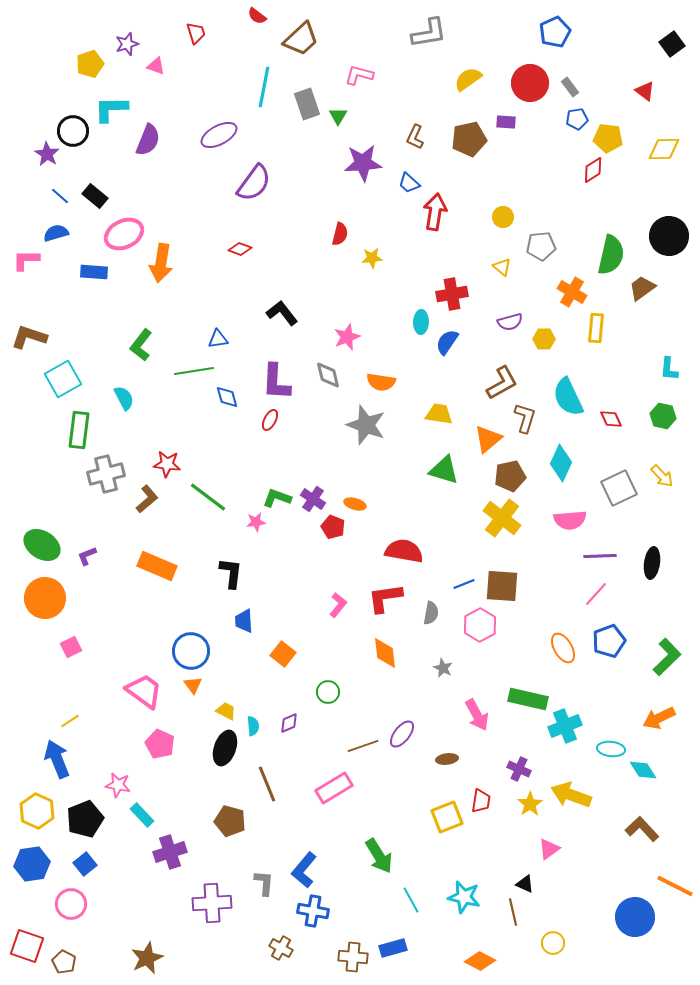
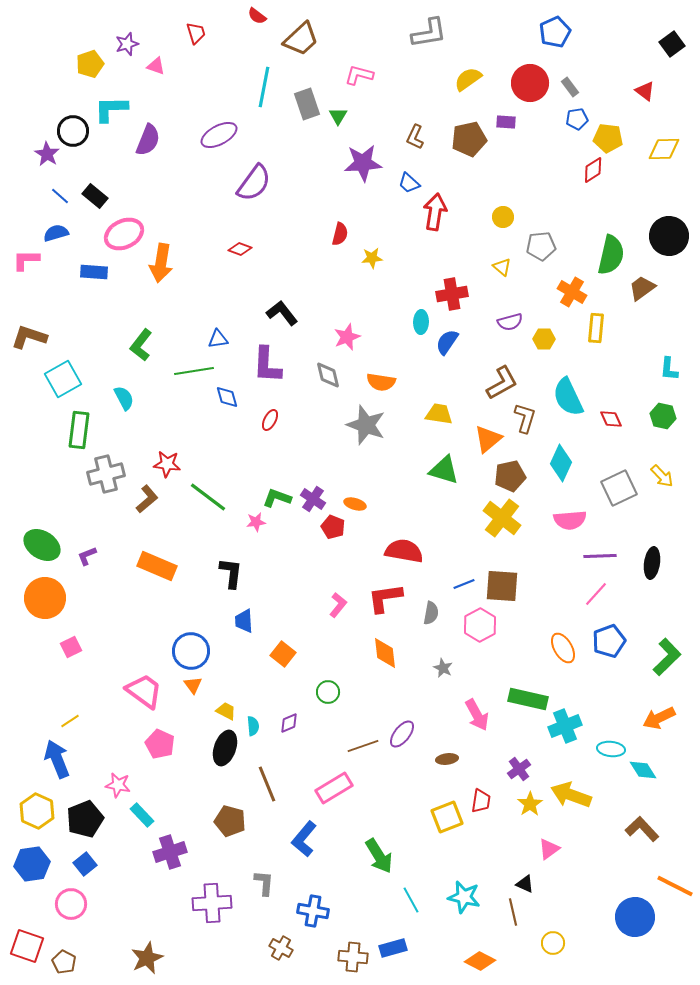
purple L-shape at (276, 382): moved 9 px left, 17 px up
purple cross at (519, 769): rotated 30 degrees clockwise
blue L-shape at (304, 870): moved 31 px up
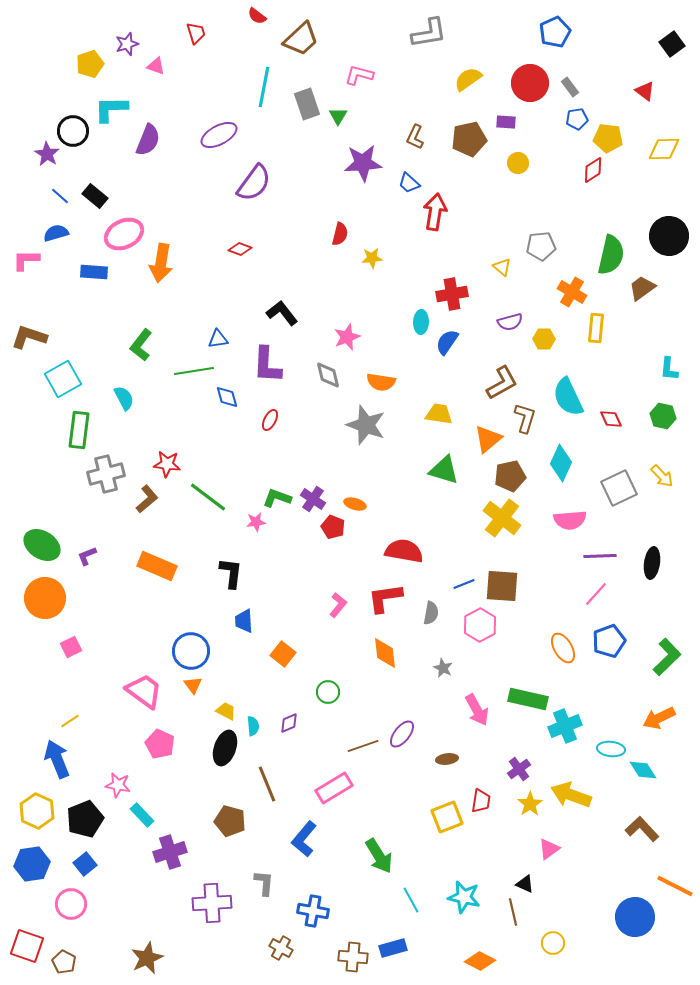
yellow circle at (503, 217): moved 15 px right, 54 px up
pink arrow at (477, 715): moved 5 px up
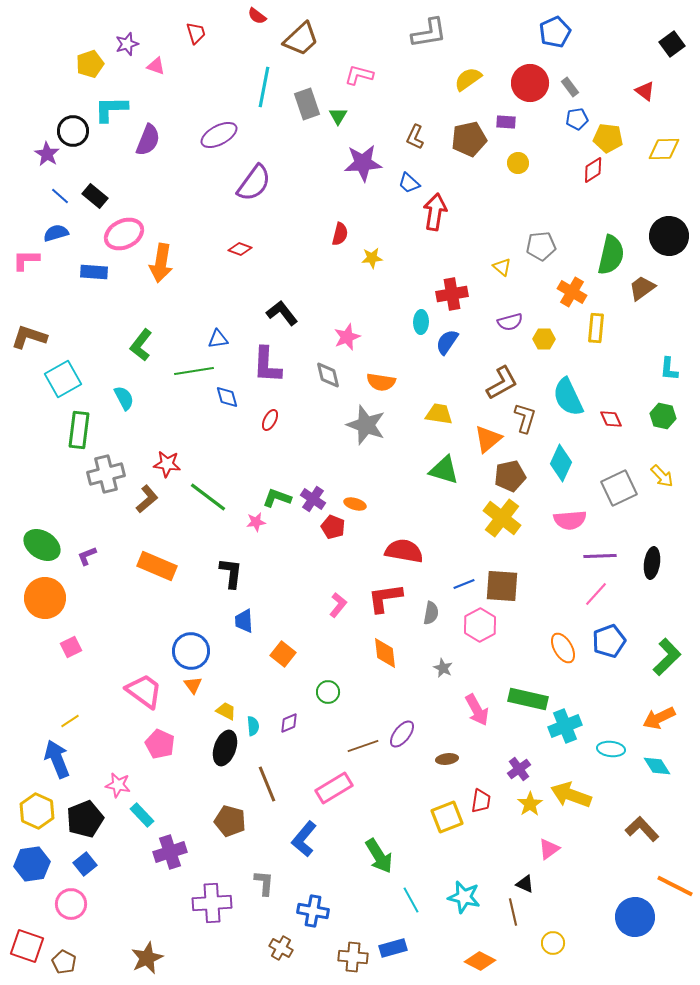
cyan diamond at (643, 770): moved 14 px right, 4 px up
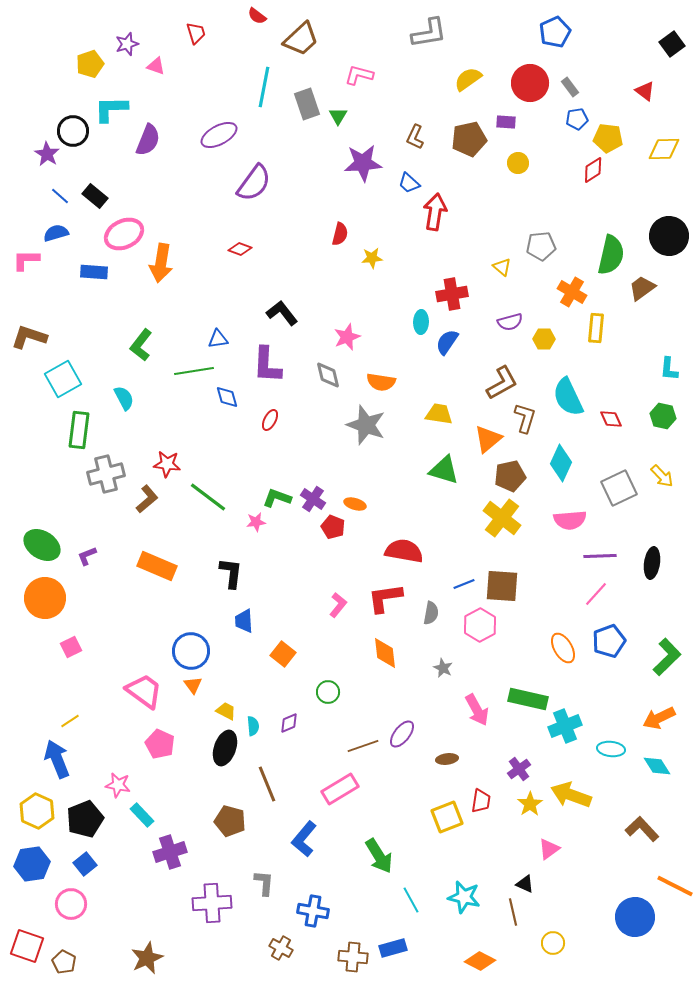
pink rectangle at (334, 788): moved 6 px right, 1 px down
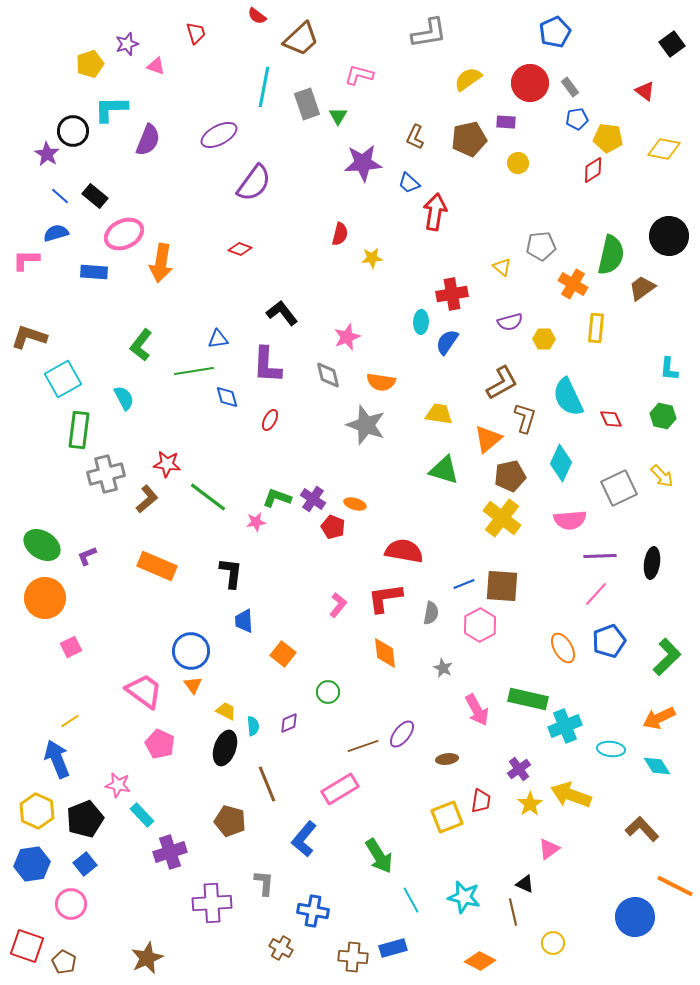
yellow diamond at (664, 149): rotated 12 degrees clockwise
orange cross at (572, 292): moved 1 px right, 8 px up
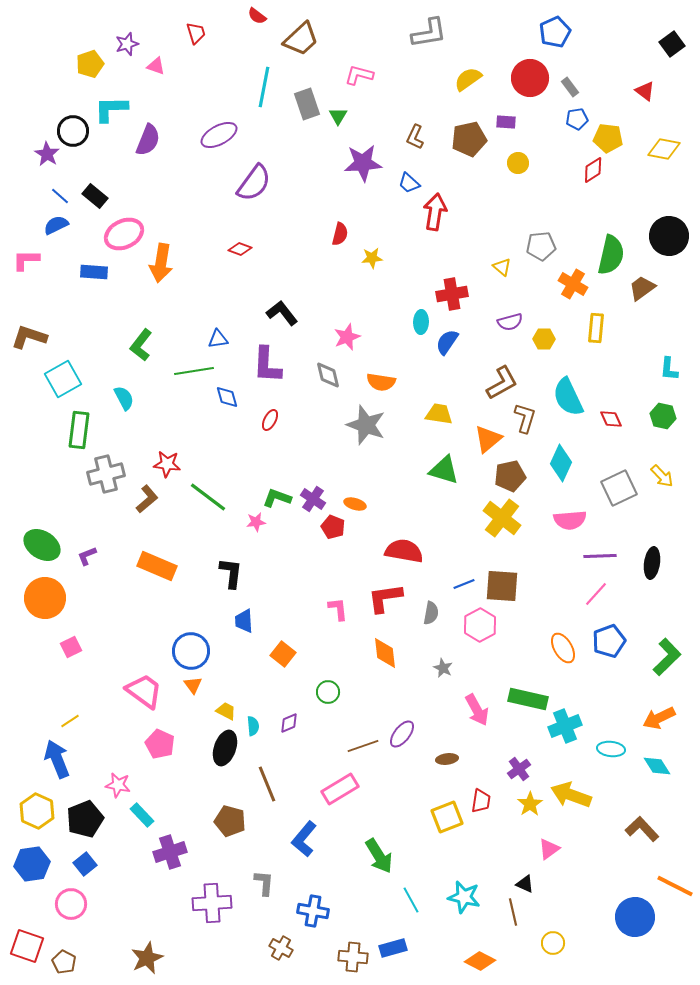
red circle at (530, 83): moved 5 px up
blue semicircle at (56, 233): moved 8 px up; rotated 10 degrees counterclockwise
pink L-shape at (338, 605): moved 4 px down; rotated 45 degrees counterclockwise
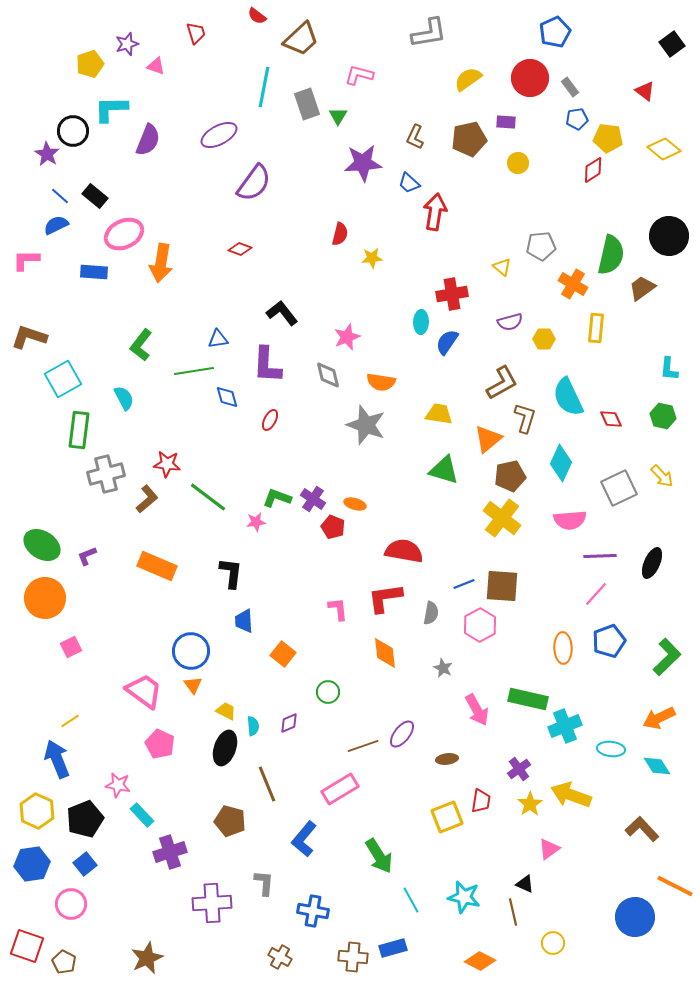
yellow diamond at (664, 149): rotated 28 degrees clockwise
black ellipse at (652, 563): rotated 16 degrees clockwise
orange ellipse at (563, 648): rotated 28 degrees clockwise
brown cross at (281, 948): moved 1 px left, 9 px down
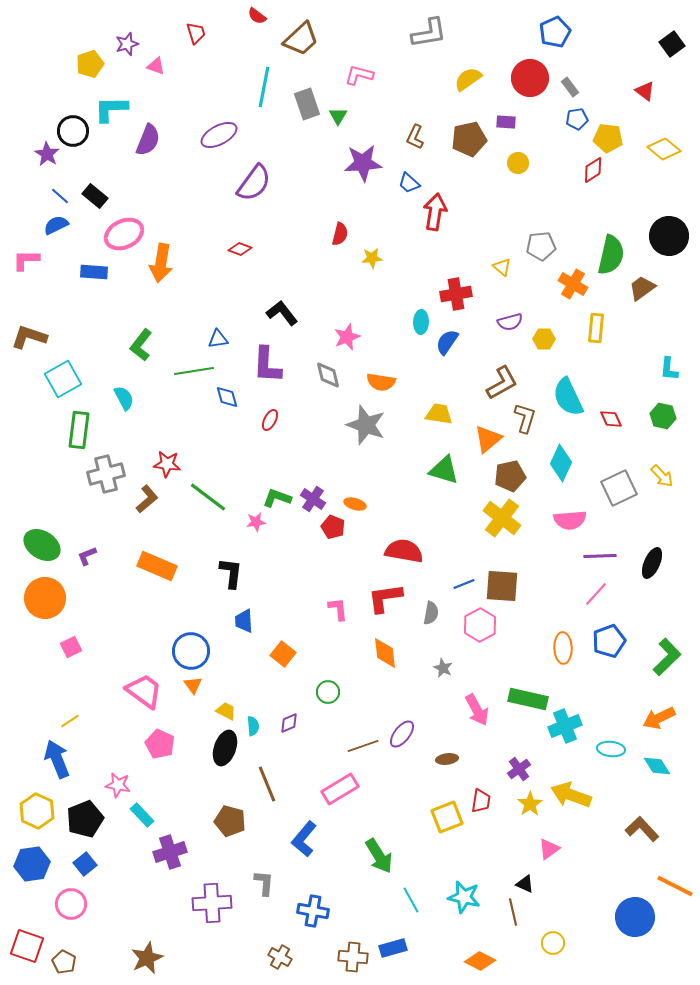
red cross at (452, 294): moved 4 px right
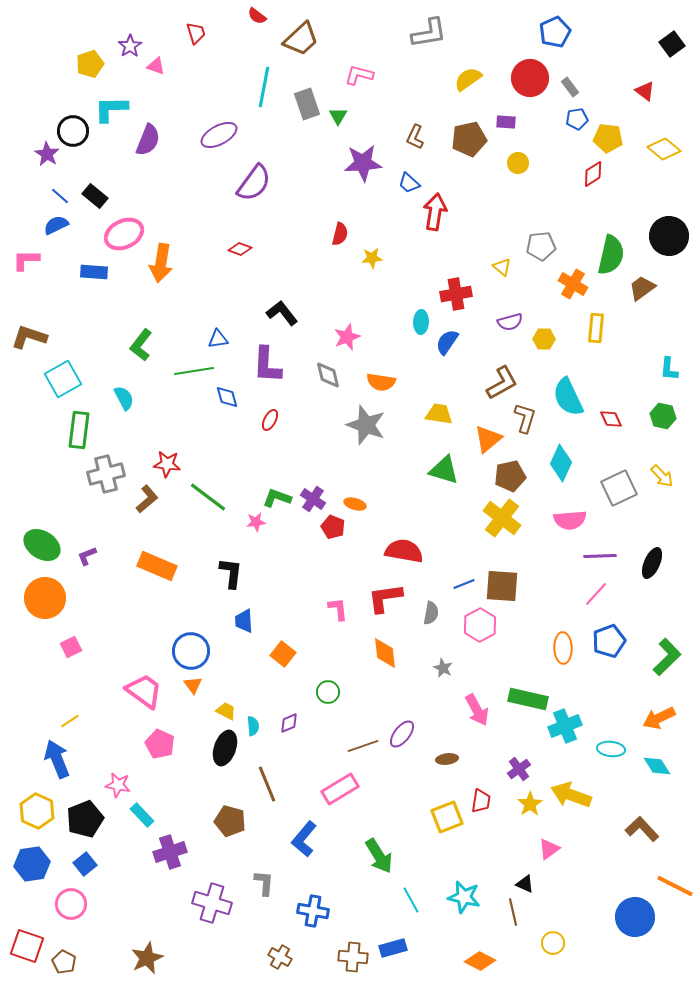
purple star at (127, 44): moved 3 px right, 2 px down; rotated 15 degrees counterclockwise
red diamond at (593, 170): moved 4 px down
purple cross at (212, 903): rotated 21 degrees clockwise
